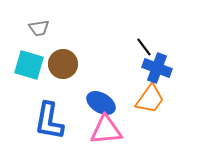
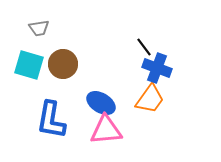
blue L-shape: moved 2 px right, 1 px up
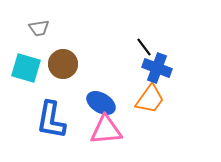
cyan square: moved 3 px left, 3 px down
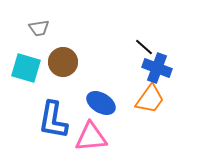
black line: rotated 12 degrees counterclockwise
brown circle: moved 2 px up
blue L-shape: moved 2 px right
pink triangle: moved 15 px left, 7 px down
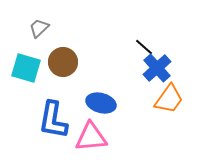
gray trapezoid: rotated 145 degrees clockwise
blue cross: rotated 28 degrees clockwise
orange trapezoid: moved 19 px right
blue ellipse: rotated 16 degrees counterclockwise
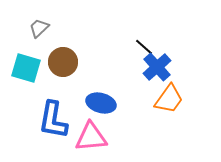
blue cross: moved 1 px up
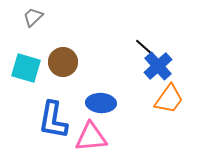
gray trapezoid: moved 6 px left, 11 px up
blue cross: moved 1 px right, 1 px up
blue ellipse: rotated 12 degrees counterclockwise
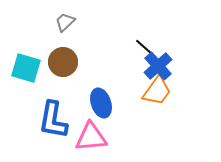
gray trapezoid: moved 32 px right, 5 px down
orange trapezoid: moved 12 px left, 8 px up
blue ellipse: rotated 68 degrees clockwise
